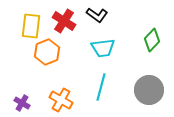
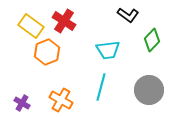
black L-shape: moved 31 px right
yellow rectangle: rotated 60 degrees counterclockwise
cyan trapezoid: moved 5 px right, 2 px down
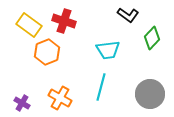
red cross: rotated 15 degrees counterclockwise
yellow rectangle: moved 2 px left, 1 px up
green diamond: moved 2 px up
gray circle: moved 1 px right, 4 px down
orange cross: moved 1 px left, 2 px up
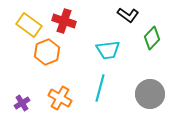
cyan line: moved 1 px left, 1 px down
purple cross: rotated 28 degrees clockwise
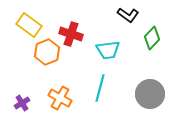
red cross: moved 7 px right, 13 px down
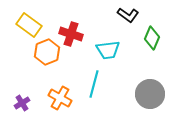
green diamond: rotated 20 degrees counterclockwise
cyan line: moved 6 px left, 4 px up
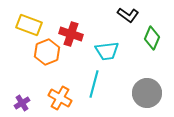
yellow rectangle: rotated 15 degrees counterclockwise
cyan trapezoid: moved 1 px left, 1 px down
gray circle: moved 3 px left, 1 px up
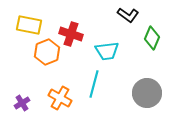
yellow rectangle: rotated 10 degrees counterclockwise
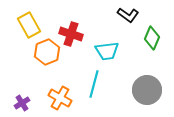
yellow rectangle: rotated 50 degrees clockwise
gray circle: moved 3 px up
